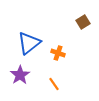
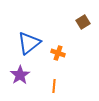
orange line: moved 2 px down; rotated 40 degrees clockwise
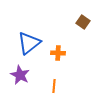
brown square: rotated 24 degrees counterclockwise
orange cross: rotated 16 degrees counterclockwise
purple star: rotated 12 degrees counterclockwise
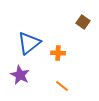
orange line: moved 8 px right; rotated 56 degrees counterclockwise
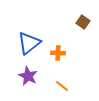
purple star: moved 8 px right, 1 px down
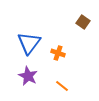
blue triangle: rotated 15 degrees counterclockwise
orange cross: rotated 16 degrees clockwise
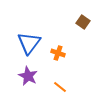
orange line: moved 2 px left, 1 px down
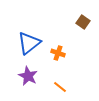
blue triangle: rotated 15 degrees clockwise
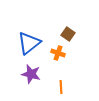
brown square: moved 15 px left, 12 px down
purple star: moved 3 px right, 2 px up; rotated 12 degrees counterclockwise
orange line: moved 1 px right; rotated 48 degrees clockwise
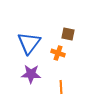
brown square: rotated 24 degrees counterclockwise
blue triangle: rotated 15 degrees counterclockwise
purple star: rotated 12 degrees counterclockwise
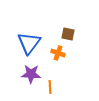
orange line: moved 11 px left
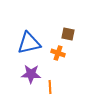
blue triangle: rotated 40 degrees clockwise
